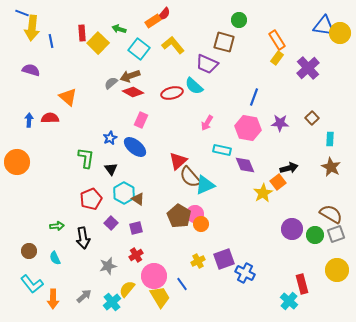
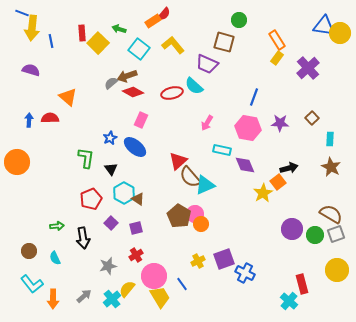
brown arrow at (130, 76): moved 3 px left
cyan cross at (112, 302): moved 3 px up
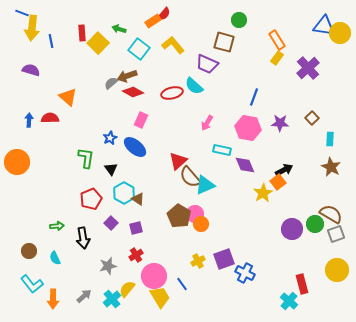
black arrow at (289, 168): moved 5 px left, 2 px down; rotated 12 degrees counterclockwise
green circle at (315, 235): moved 11 px up
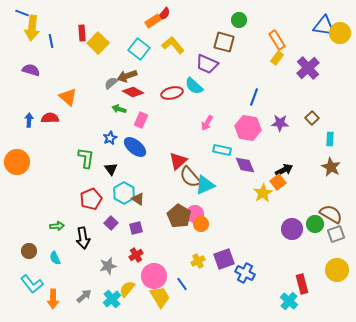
green arrow at (119, 29): moved 80 px down
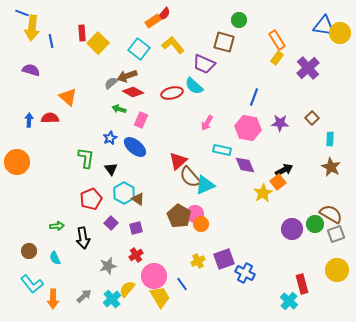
purple trapezoid at (207, 64): moved 3 px left
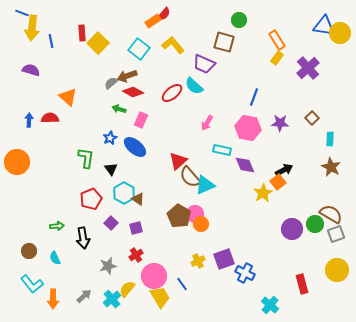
red ellipse at (172, 93): rotated 25 degrees counterclockwise
cyan cross at (289, 301): moved 19 px left, 4 px down
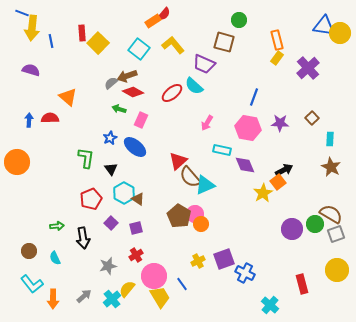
orange rectangle at (277, 40): rotated 18 degrees clockwise
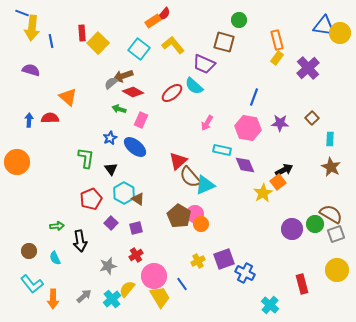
brown arrow at (127, 76): moved 4 px left
black arrow at (83, 238): moved 3 px left, 3 px down
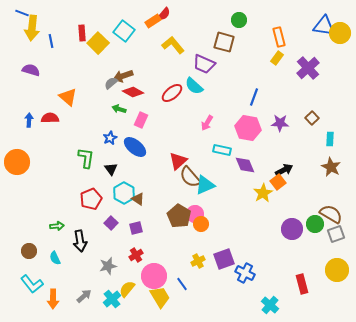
orange rectangle at (277, 40): moved 2 px right, 3 px up
cyan square at (139, 49): moved 15 px left, 18 px up
